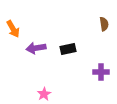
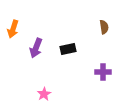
brown semicircle: moved 3 px down
orange arrow: rotated 48 degrees clockwise
purple arrow: rotated 60 degrees counterclockwise
purple cross: moved 2 px right
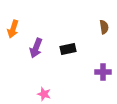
pink star: rotated 24 degrees counterclockwise
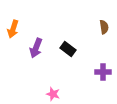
black rectangle: rotated 49 degrees clockwise
pink star: moved 9 px right
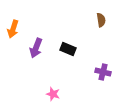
brown semicircle: moved 3 px left, 7 px up
black rectangle: rotated 14 degrees counterclockwise
purple cross: rotated 14 degrees clockwise
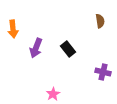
brown semicircle: moved 1 px left, 1 px down
orange arrow: rotated 24 degrees counterclockwise
black rectangle: rotated 28 degrees clockwise
pink star: rotated 24 degrees clockwise
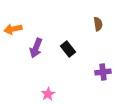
brown semicircle: moved 2 px left, 3 px down
orange arrow: rotated 84 degrees clockwise
purple cross: rotated 21 degrees counterclockwise
pink star: moved 5 px left
